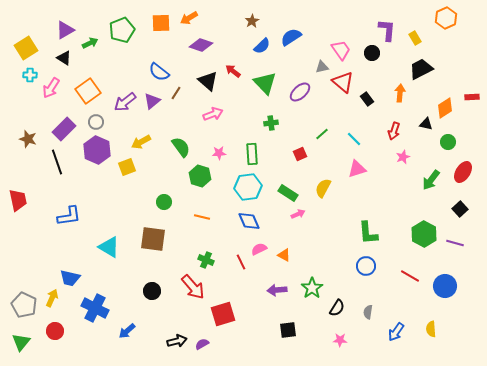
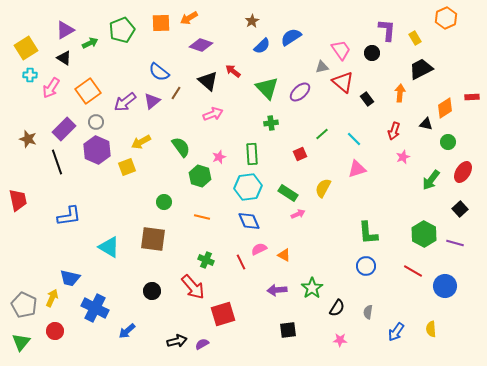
green triangle at (265, 83): moved 2 px right, 5 px down
pink star at (219, 153): moved 4 px down; rotated 16 degrees counterclockwise
red line at (410, 276): moved 3 px right, 5 px up
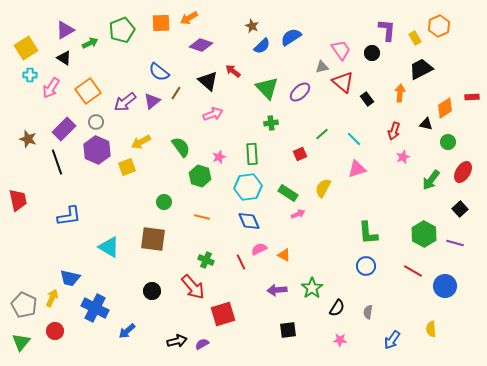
orange hexagon at (446, 18): moved 7 px left, 8 px down
brown star at (252, 21): moved 5 px down; rotated 16 degrees counterclockwise
blue arrow at (396, 332): moved 4 px left, 8 px down
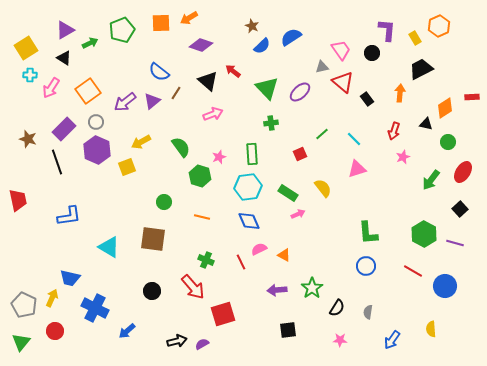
yellow semicircle at (323, 188): rotated 114 degrees clockwise
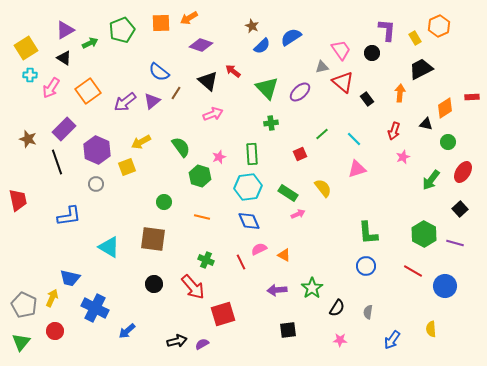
gray circle at (96, 122): moved 62 px down
black circle at (152, 291): moved 2 px right, 7 px up
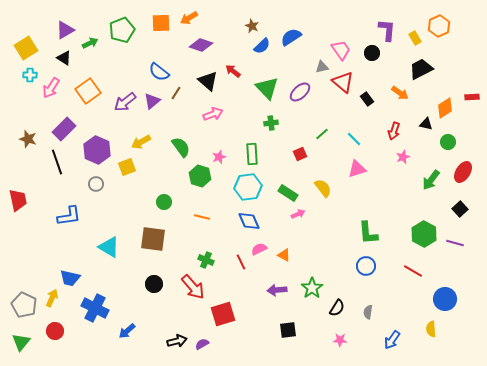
orange arrow at (400, 93): rotated 120 degrees clockwise
blue circle at (445, 286): moved 13 px down
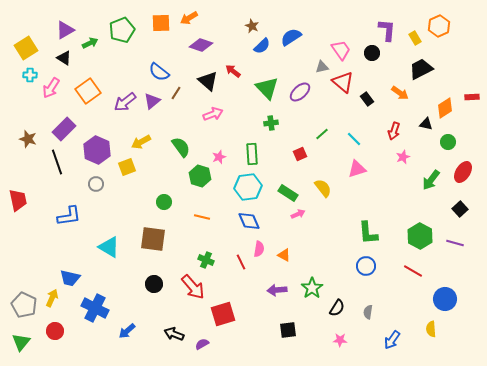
green hexagon at (424, 234): moved 4 px left, 2 px down
pink semicircle at (259, 249): rotated 126 degrees clockwise
black arrow at (177, 341): moved 3 px left, 7 px up; rotated 144 degrees counterclockwise
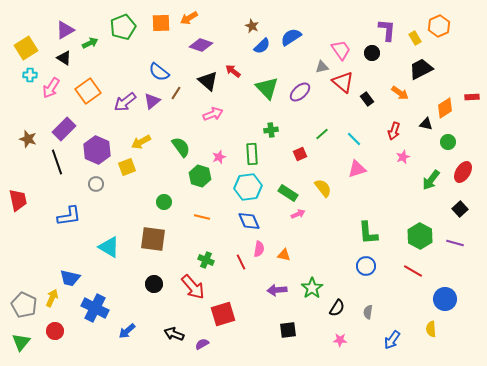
green pentagon at (122, 30): moved 1 px right, 3 px up
green cross at (271, 123): moved 7 px down
orange triangle at (284, 255): rotated 16 degrees counterclockwise
